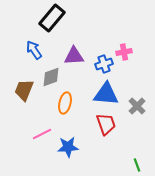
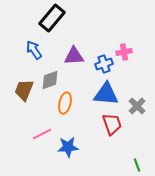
gray diamond: moved 1 px left, 3 px down
red trapezoid: moved 6 px right
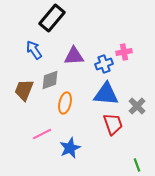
red trapezoid: moved 1 px right
blue star: moved 2 px right, 1 px down; rotated 20 degrees counterclockwise
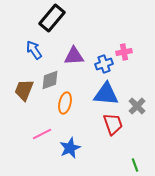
green line: moved 2 px left
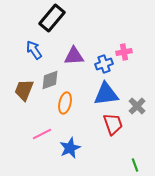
blue triangle: rotated 12 degrees counterclockwise
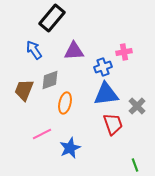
purple triangle: moved 5 px up
blue cross: moved 1 px left, 3 px down
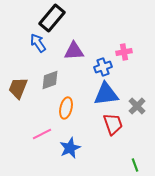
blue arrow: moved 4 px right, 7 px up
brown trapezoid: moved 6 px left, 2 px up
orange ellipse: moved 1 px right, 5 px down
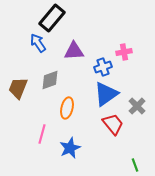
blue triangle: rotated 28 degrees counterclockwise
orange ellipse: moved 1 px right
red trapezoid: rotated 20 degrees counterclockwise
pink line: rotated 48 degrees counterclockwise
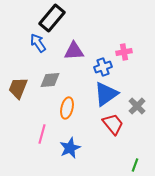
gray diamond: rotated 15 degrees clockwise
green line: rotated 40 degrees clockwise
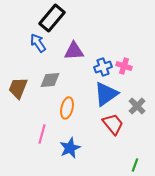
pink cross: moved 14 px down; rotated 28 degrees clockwise
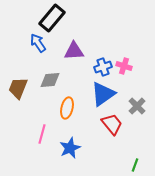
blue triangle: moved 3 px left
red trapezoid: moved 1 px left
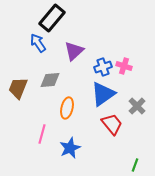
purple triangle: rotated 40 degrees counterclockwise
